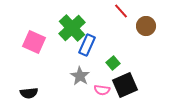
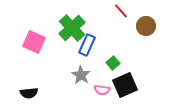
gray star: moved 1 px right, 1 px up
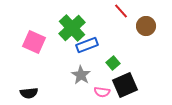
blue rectangle: rotated 45 degrees clockwise
pink semicircle: moved 2 px down
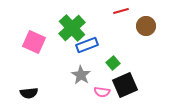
red line: rotated 63 degrees counterclockwise
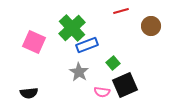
brown circle: moved 5 px right
gray star: moved 2 px left, 3 px up
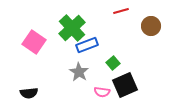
pink square: rotated 10 degrees clockwise
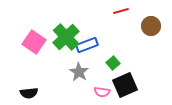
green cross: moved 6 px left, 9 px down
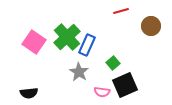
green cross: moved 1 px right
blue rectangle: rotated 45 degrees counterclockwise
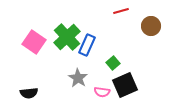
gray star: moved 1 px left, 6 px down
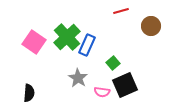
black semicircle: rotated 78 degrees counterclockwise
